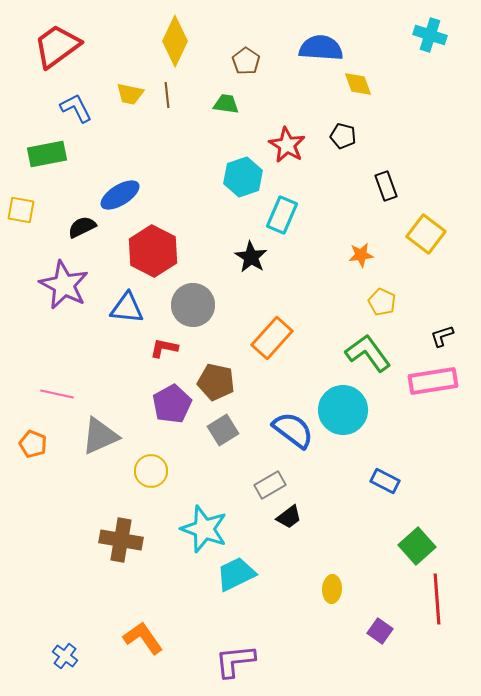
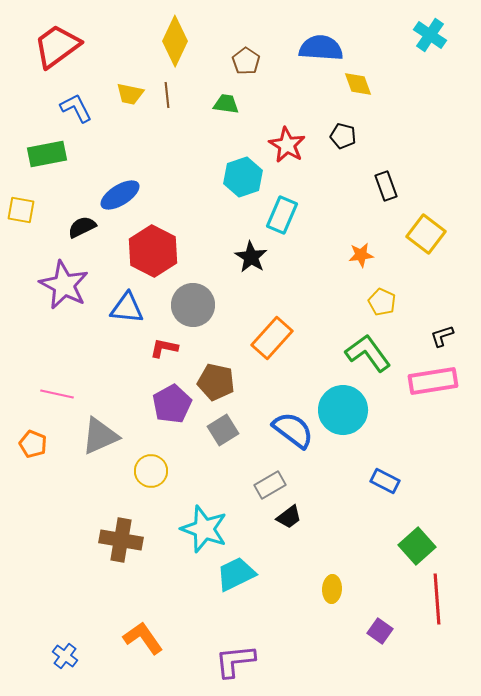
cyan cross at (430, 35): rotated 16 degrees clockwise
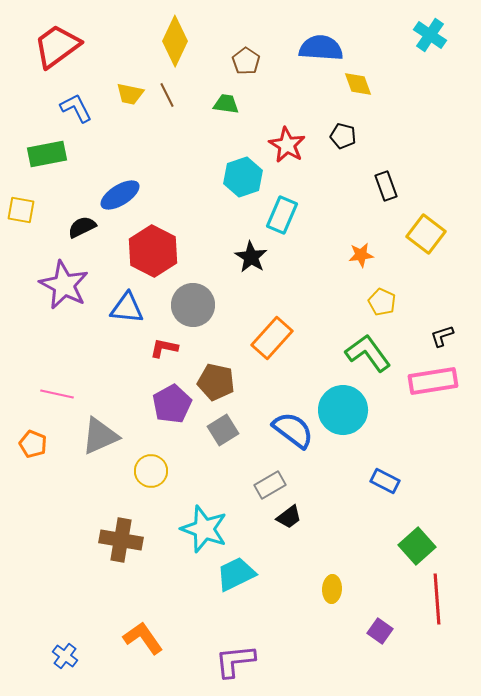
brown line at (167, 95): rotated 20 degrees counterclockwise
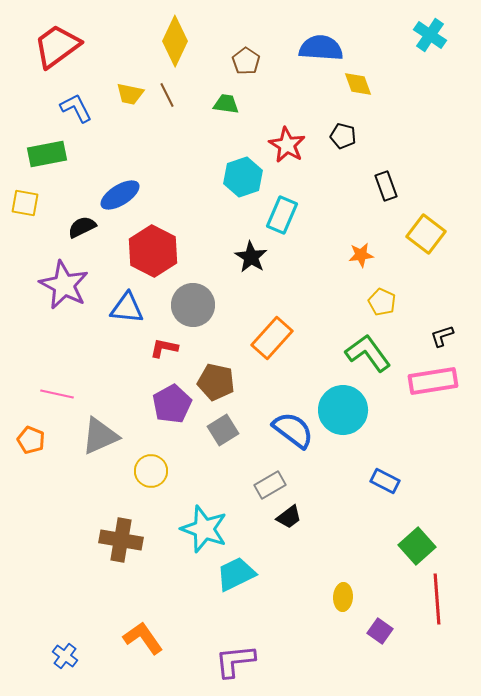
yellow square at (21, 210): moved 4 px right, 7 px up
orange pentagon at (33, 444): moved 2 px left, 4 px up
yellow ellipse at (332, 589): moved 11 px right, 8 px down
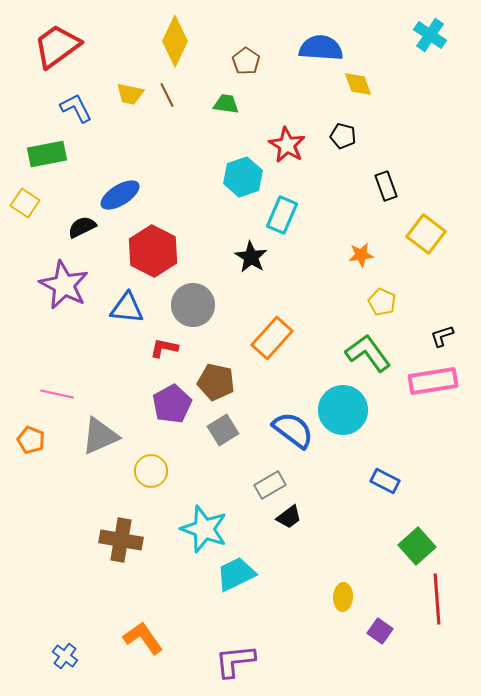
yellow square at (25, 203): rotated 24 degrees clockwise
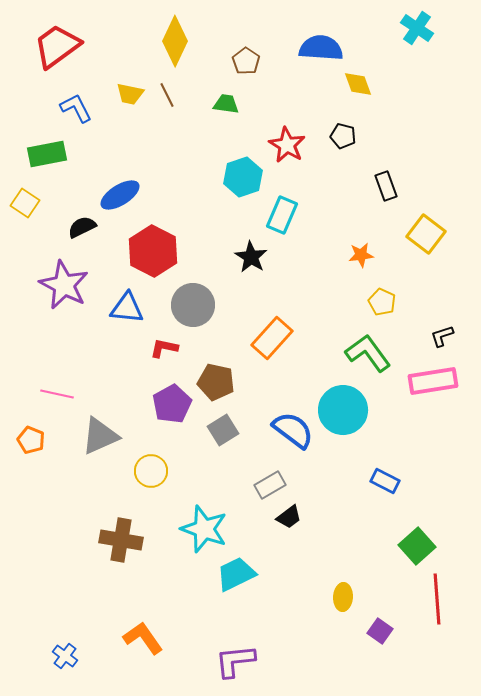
cyan cross at (430, 35): moved 13 px left, 7 px up
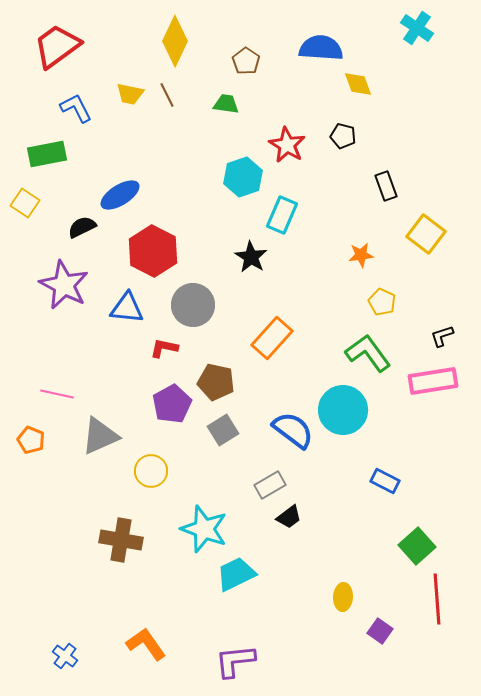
orange L-shape at (143, 638): moved 3 px right, 6 px down
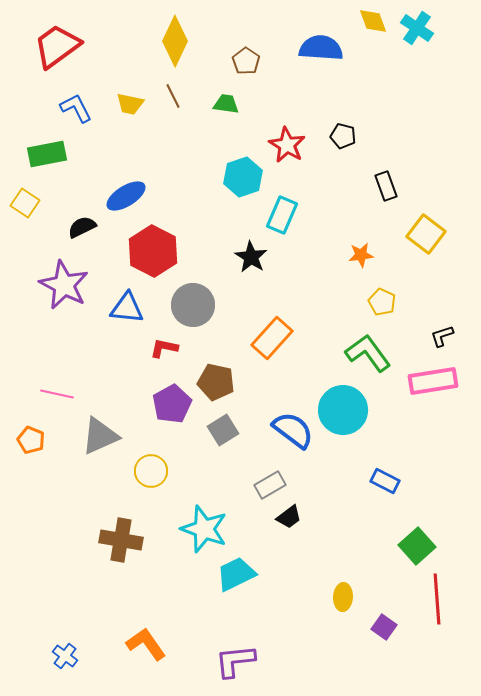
yellow diamond at (358, 84): moved 15 px right, 63 px up
yellow trapezoid at (130, 94): moved 10 px down
brown line at (167, 95): moved 6 px right, 1 px down
blue ellipse at (120, 195): moved 6 px right, 1 px down
purple square at (380, 631): moved 4 px right, 4 px up
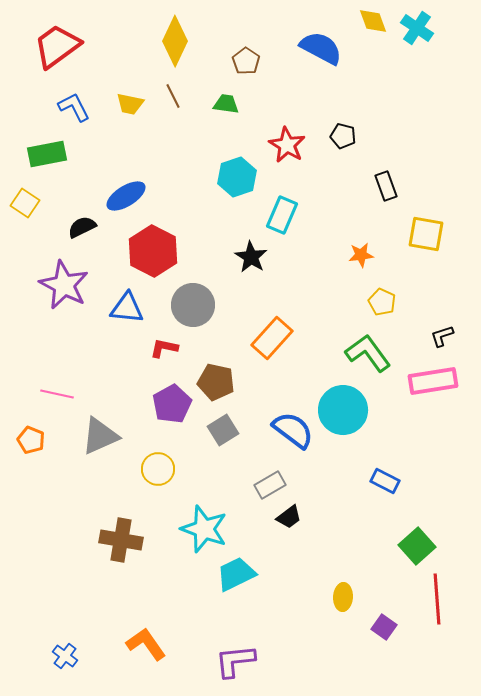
blue semicircle at (321, 48): rotated 24 degrees clockwise
blue L-shape at (76, 108): moved 2 px left, 1 px up
cyan hexagon at (243, 177): moved 6 px left
yellow square at (426, 234): rotated 27 degrees counterclockwise
yellow circle at (151, 471): moved 7 px right, 2 px up
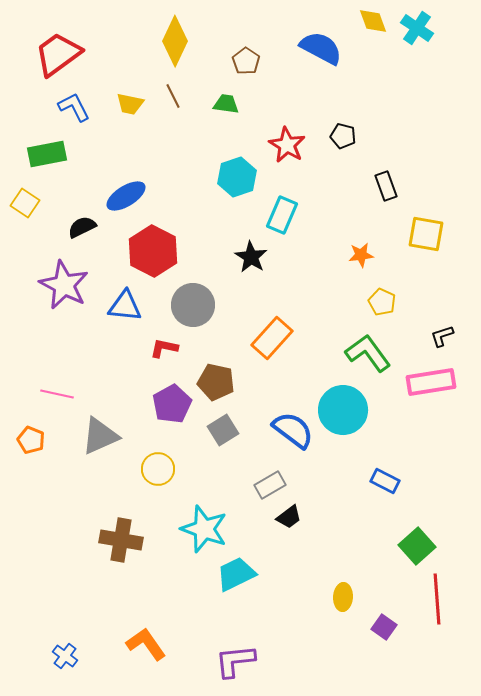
red trapezoid at (57, 46): moved 1 px right, 8 px down
blue triangle at (127, 308): moved 2 px left, 2 px up
pink rectangle at (433, 381): moved 2 px left, 1 px down
